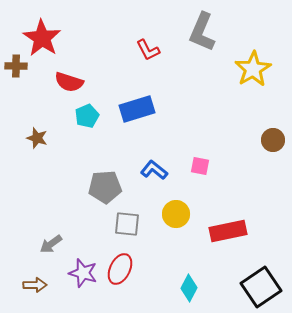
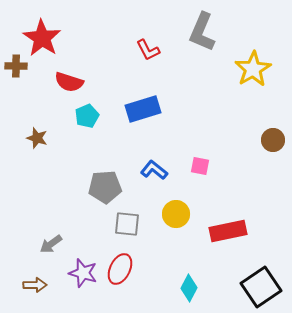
blue rectangle: moved 6 px right
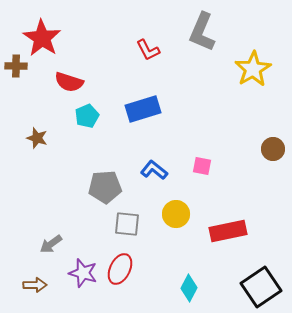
brown circle: moved 9 px down
pink square: moved 2 px right
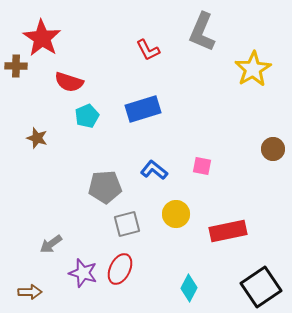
gray square: rotated 20 degrees counterclockwise
brown arrow: moved 5 px left, 7 px down
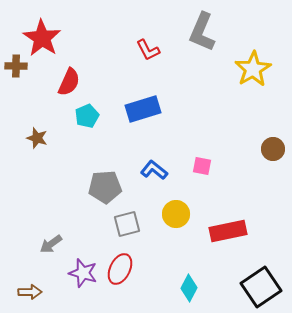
red semicircle: rotated 84 degrees counterclockwise
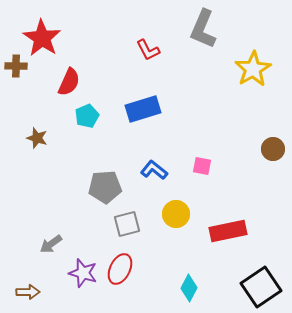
gray L-shape: moved 1 px right, 3 px up
brown arrow: moved 2 px left
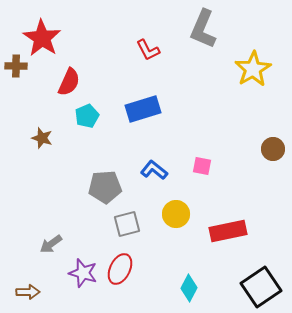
brown star: moved 5 px right
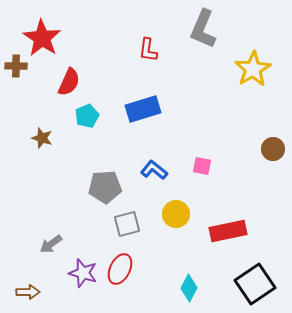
red L-shape: rotated 35 degrees clockwise
black square: moved 6 px left, 3 px up
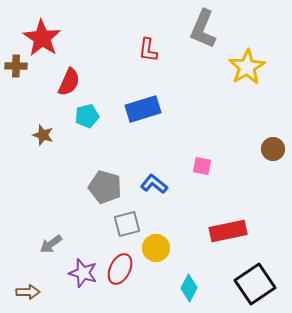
yellow star: moved 6 px left, 2 px up
cyan pentagon: rotated 10 degrees clockwise
brown star: moved 1 px right, 3 px up
blue L-shape: moved 14 px down
gray pentagon: rotated 20 degrees clockwise
yellow circle: moved 20 px left, 34 px down
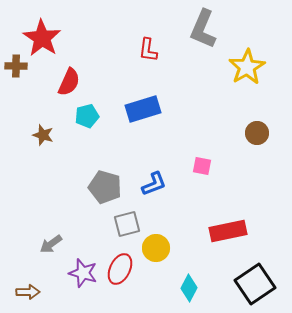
brown circle: moved 16 px left, 16 px up
blue L-shape: rotated 120 degrees clockwise
